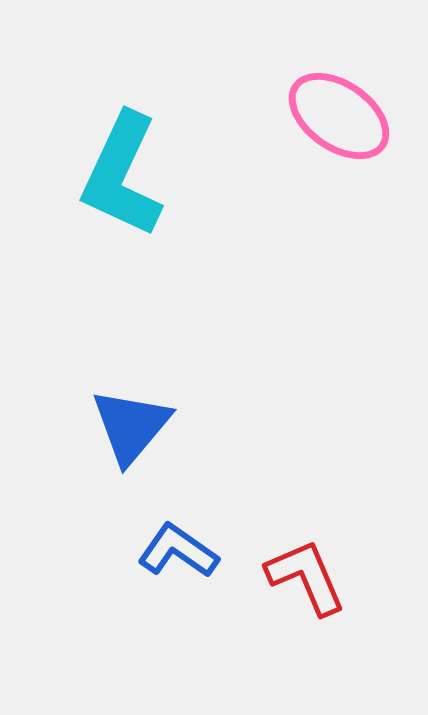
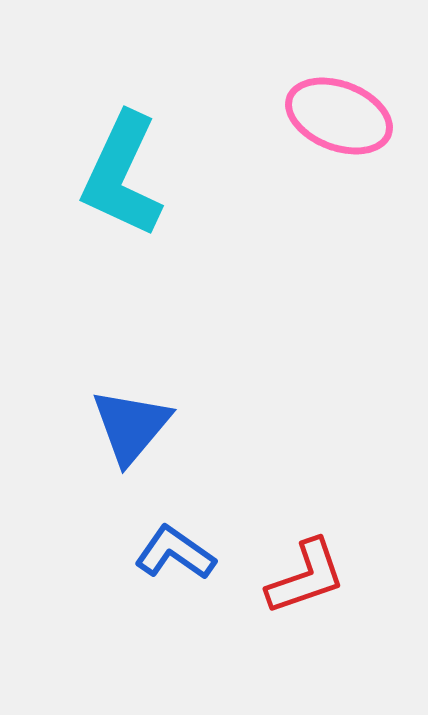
pink ellipse: rotated 14 degrees counterclockwise
blue L-shape: moved 3 px left, 2 px down
red L-shape: rotated 94 degrees clockwise
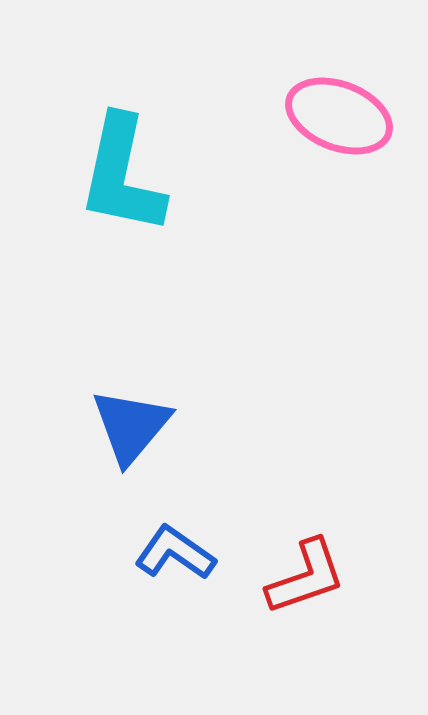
cyan L-shape: rotated 13 degrees counterclockwise
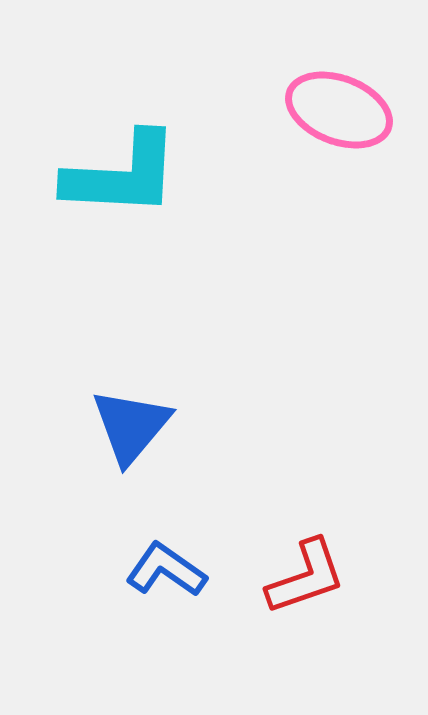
pink ellipse: moved 6 px up
cyan L-shape: rotated 99 degrees counterclockwise
blue L-shape: moved 9 px left, 17 px down
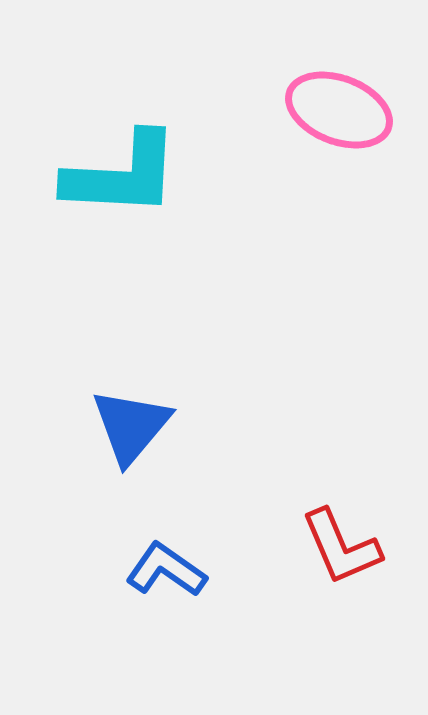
red L-shape: moved 35 px right, 30 px up; rotated 86 degrees clockwise
